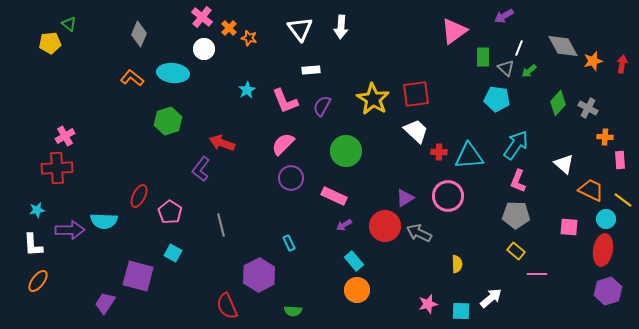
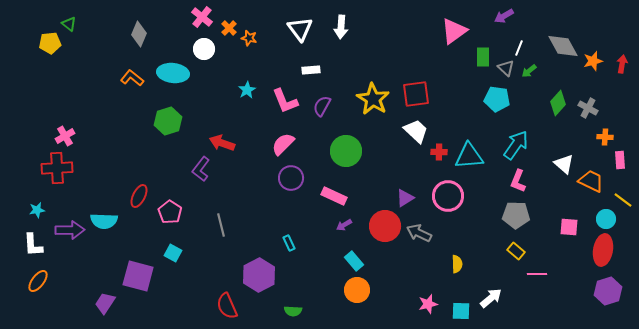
orange trapezoid at (591, 190): moved 9 px up
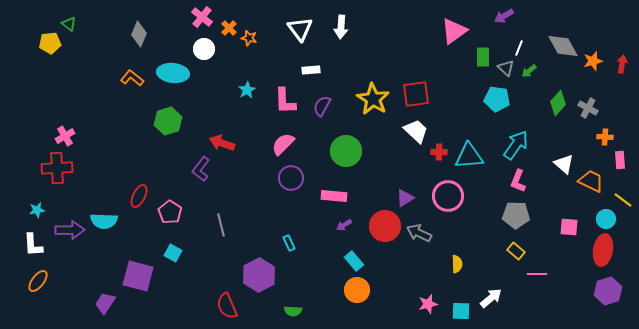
pink L-shape at (285, 101): rotated 20 degrees clockwise
pink rectangle at (334, 196): rotated 20 degrees counterclockwise
